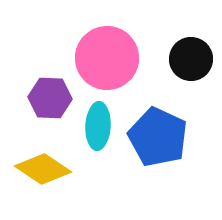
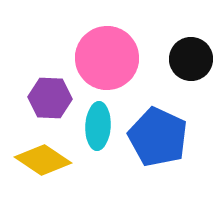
yellow diamond: moved 9 px up
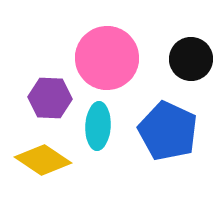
blue pentagon: moved 10 px right, 6 px up
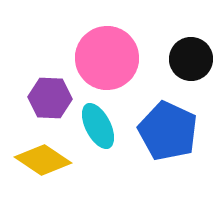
cyan ellipse: rotated 30 degrees counterclockwise
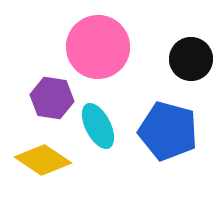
pink circle: moved 9 px left, 11 px up
purple hexagon: moved 2 px right; rotated 6 degrees clockwise
blue pentagon: rotated 10 degrees counterclockwise
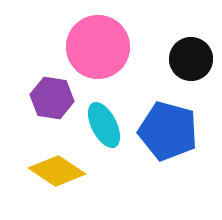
cyan ellipse: moved 6 px right, 1 px up
yellow diamond: moved 14 px right, 11 px down
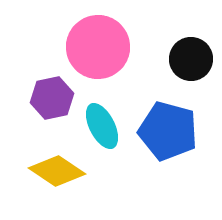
purple hexagon: rotated 21 degrees counterclockwise
cyan ellipse: moved 2 px left, 1 px down
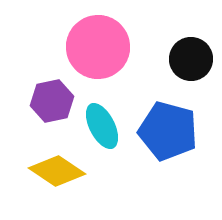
purple hexagon: moved 3 px down
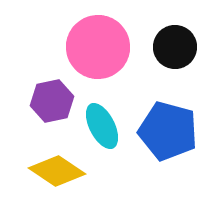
black circle: moved 16 px left, 12 px up
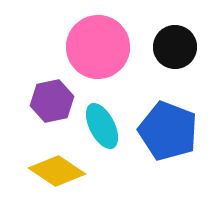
blue pentagon: rotated 6 degrees clockwise
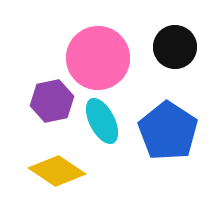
pink circle: moved 11 px down
cyan ellipse: moved 5 px up
blue pentagon: rotated 12 degrees clockwise
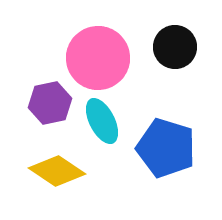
purple hexagon: moved 2 px left, 2 px down
blue pentagon: moved 2 px left, 17 px down; rotated 16 degrees counterclockwise
